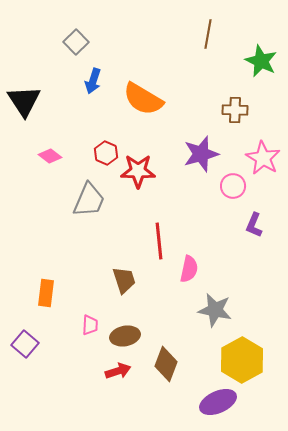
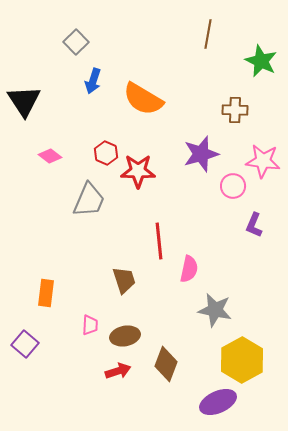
pink star: moved 3 px down; rotated 24 degrees counterclockwise
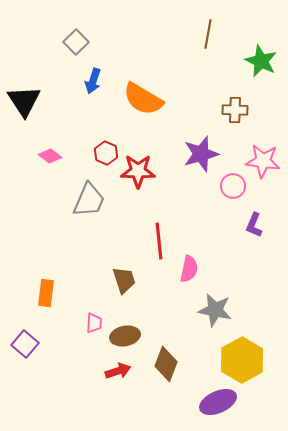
pink trapezoid: moved 4 px right, 2 px up
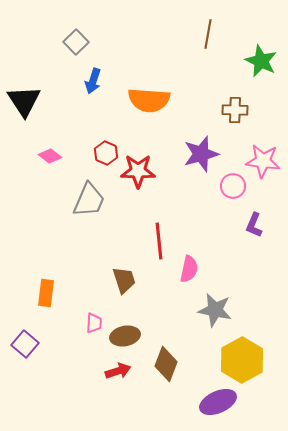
orange semicircle: moved 6 px right, 1 px down; rotated 27 degrees counterclockwise
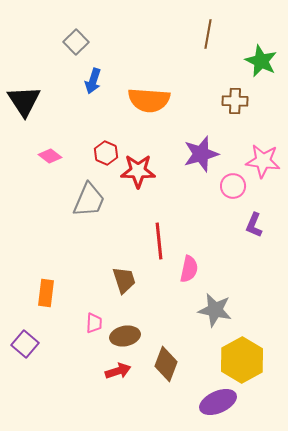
brown cross: moved 9 px up
